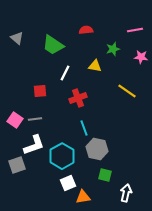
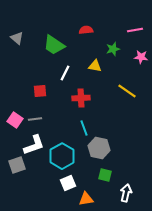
green trapezoid: moved 1 px right
red cross: moved 3 px right; rotated 18 degrees clockwise
gray hexagon: moved 2 px right, 1 px up
orange triangle: moved 3 px right, 2 px down
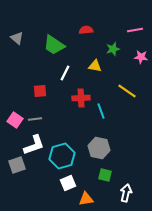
cyan line: moved 17 px right, 17 px up
cyan hexagon: rotated 15 degrees clockwise
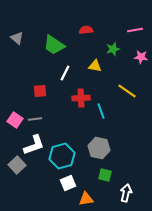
gray square: rotated 24 degrees counterclockwise
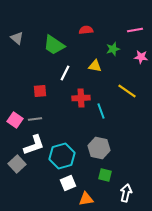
gray square: moved 1 px up
